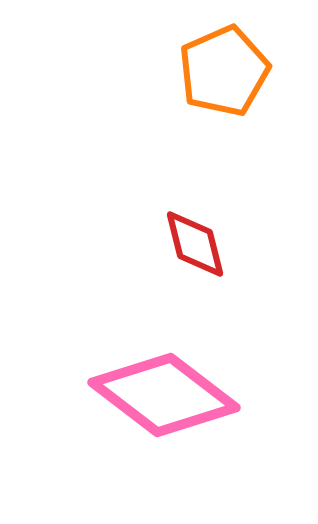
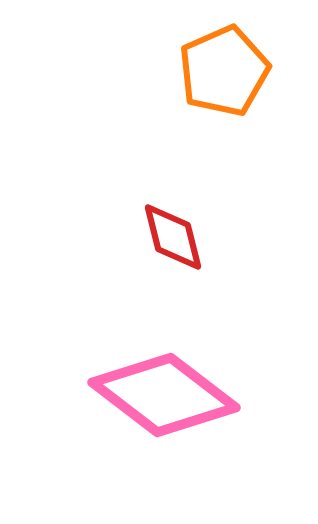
red diamond: moved 22 px left, 7 px up
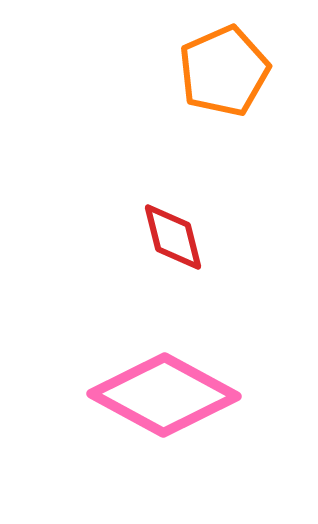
pink diamond: rotated 9 degrees counterclockwise
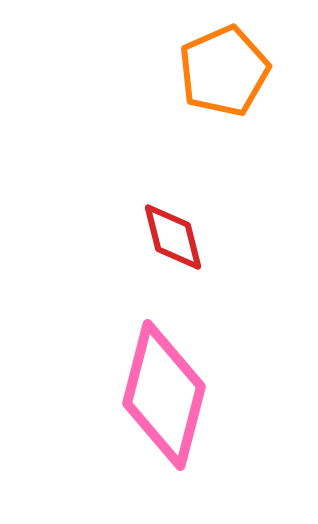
pink diamond: rotated 76 degrees clockwise
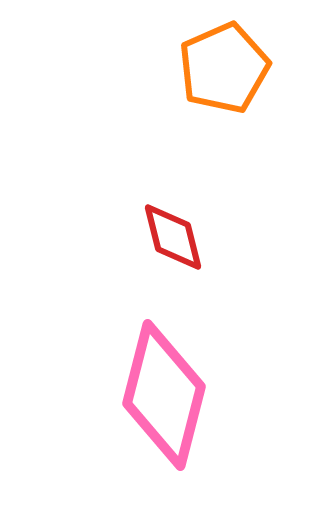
orange pentagon: moved 3 px up
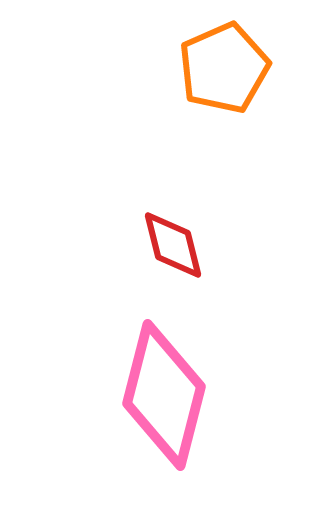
red diamond: moved 8 px down
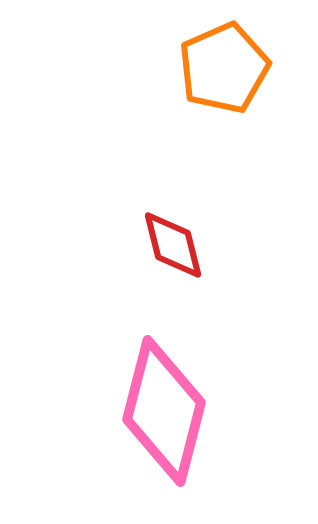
pink diamond: moved 16 px down
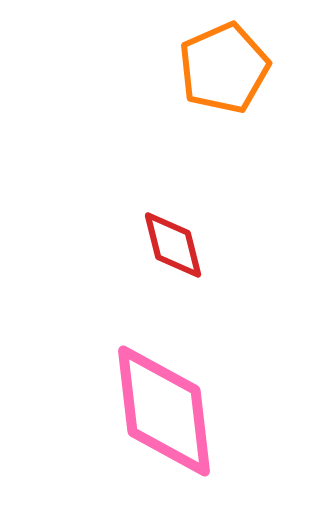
pink diamond: rotated 21 degrees counterclockwise
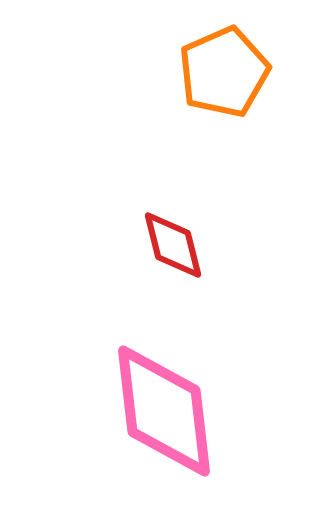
orange pentagon: moved 4 px down
